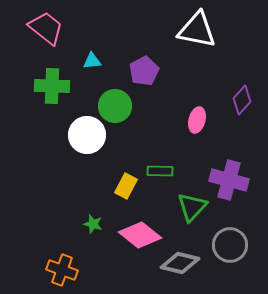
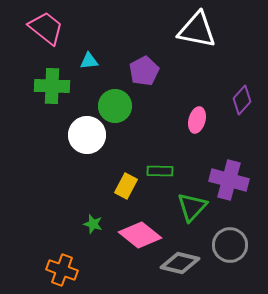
cyan triangle: moved 3 px left
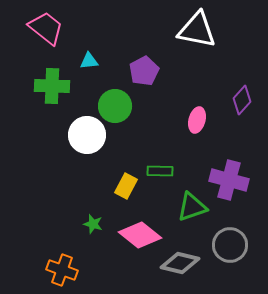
green triangle: rotated 28 degrees clockwise
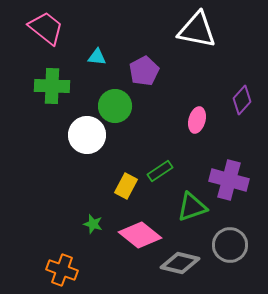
cyan triangle: moved 8 px right, 4 px up; rotated 12 degrees clockwise
green rectangle: rotated 35 degrees counterclockwise
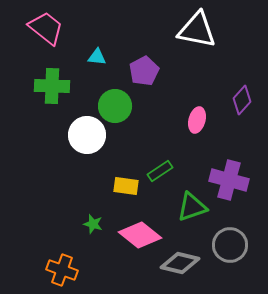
yellow rectangle: rotated 70 degrees clockwise
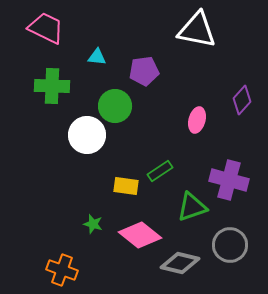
pink trapezoid: rotated 12 degrees counterclockwise
purple pentagon: rotated 20 degrees clockwise
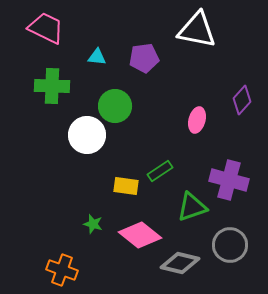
purple pentagon: moved 13 px up
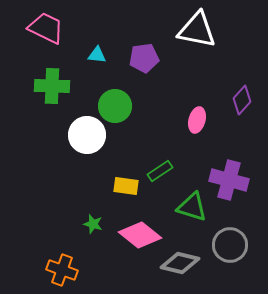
cyan triangle: moved 2 px up
green triangle: rotated 36 degrees clockwise
